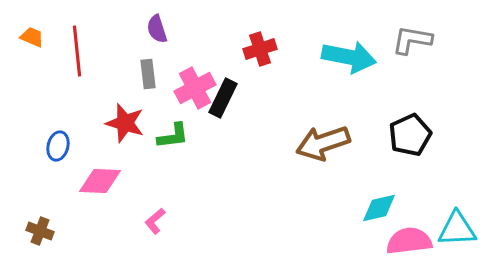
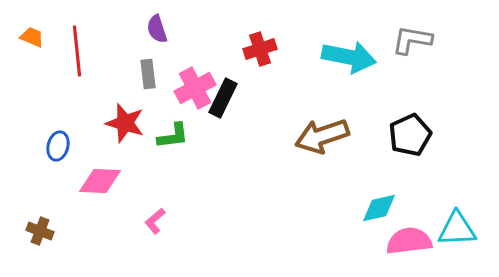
brown arrow: moved 1 px left, 7 px up
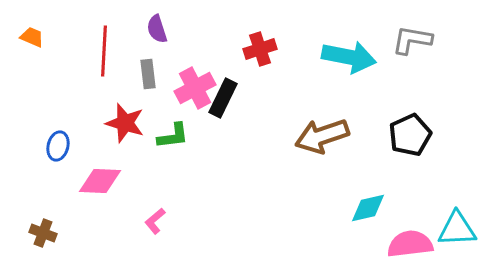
red line: moved 27 px right; rotated 9 degrees clockwise
cyan diamond: moved 11 px left
brown cross: moved 3 px right, 2 px down
pink semicircle: moved 1 px right, 3 px down
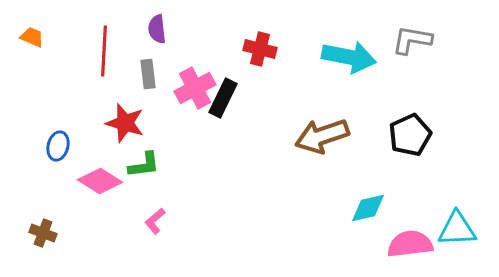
purple semicircle: rotated 12 degrees clockwise
red cross: rotated 32 degrees clockwise
green L-shape: moved 29 px left, 29 px down
pink diamond: rotated 30 degrees clockwise
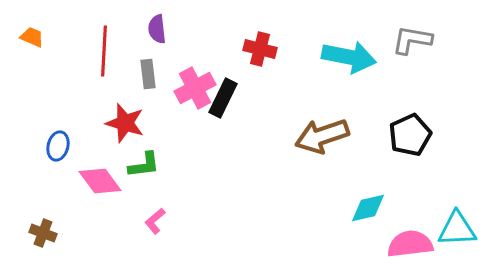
pink diamond: rotated 21 degrees clockwise
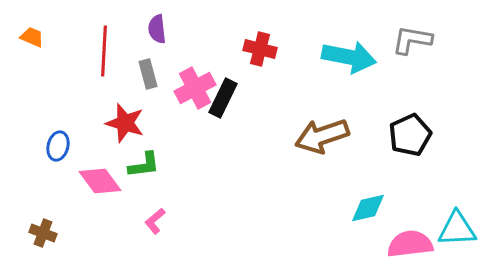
gray rectangle: rotated 8 degrees counterclockwise
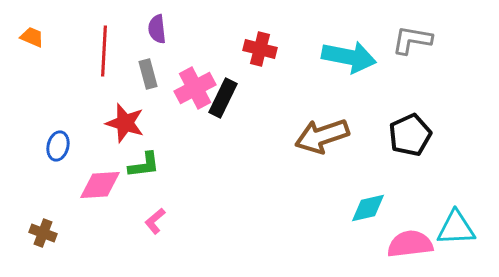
pink diamond: moved 4 px down; rotated 57 degrees counterclockwise
cyan triangle: moved 1 px left, 1 px up
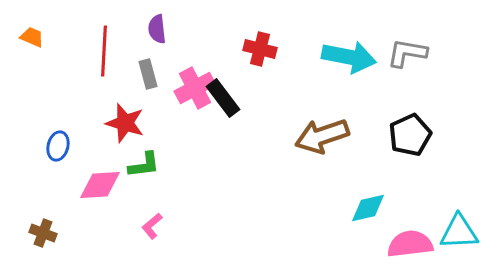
gray L-shape: moved 5 px left, 13 px down
black rectangle: rotated 63 degrees counterclockwise
pink L-shape: moved 3 px left, 5 px down
cyan triangle: moved 3 px right, 4 px down
